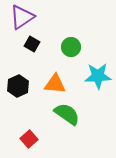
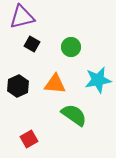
purple triangle: rotated 20 degrees clockwise
cyan star: moved 4 px down; rotated 8 degrees counterclockwise
green semicircle: moved 7 px right, 1 px down
red square: rotated 12 degrees clockwise
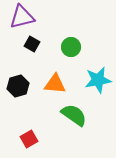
black hexagon: rotated 10 degrees clockwise
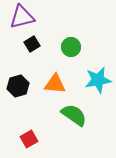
black square: rotated 28 degrees clockwise
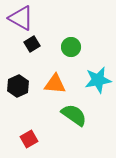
purple triangle: moved 1 px left, 1 px down; rotated 44 degrees clockwise
black hexagon: rotated 10 degrees counterclockwise
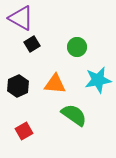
green circle: moved 6 px right
red square: moved 5 px left, 8 px up
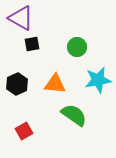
black square: rotated 21 degrees clockwise
black hexagon: moved 1 px left, 2 px up
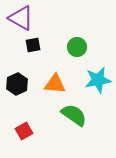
black square: moved 1 px right, 1 px down
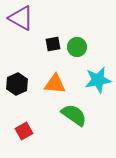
black square: moved 20 px right, 1 px up
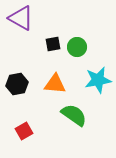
black hexagon: rotated 15 degrees clockwise
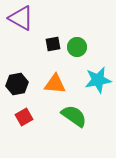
green semicircle: moved 1 px down
red square: moved 14 px up
